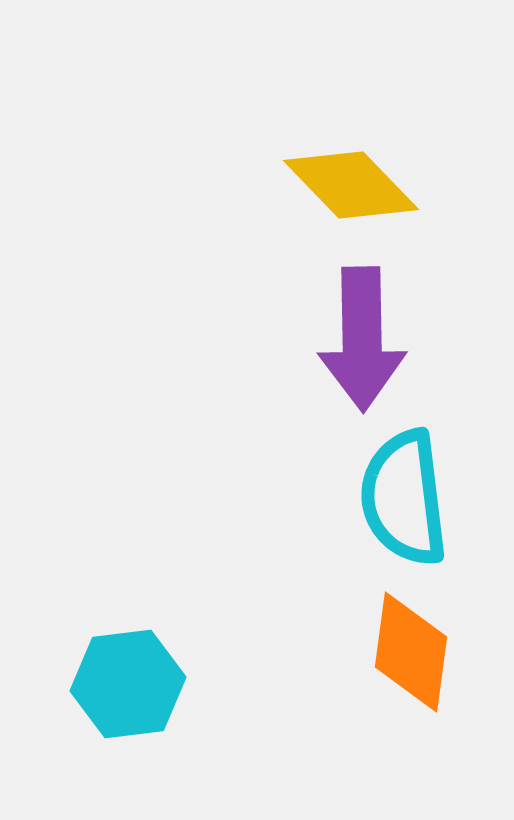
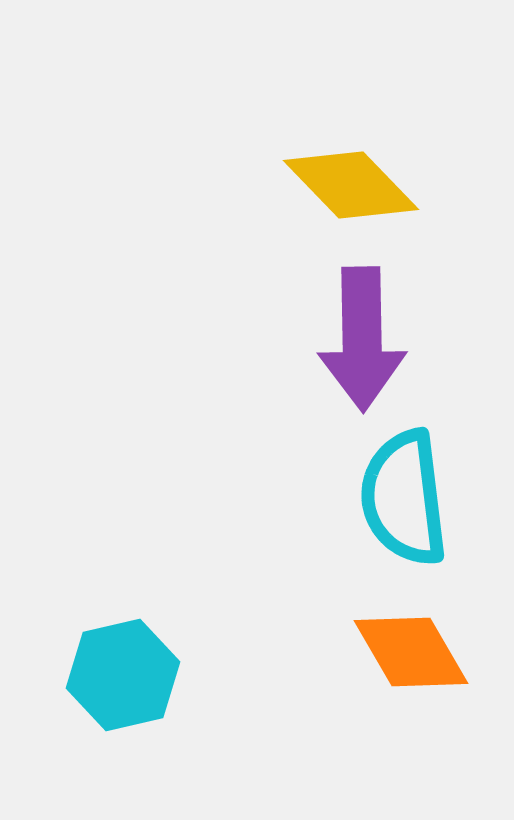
orange diamond: rotated 38 degrees counterclockwise
cyan hexagon: moved 5 px left, 9 px up; rotated 6 degrees counterclockwise
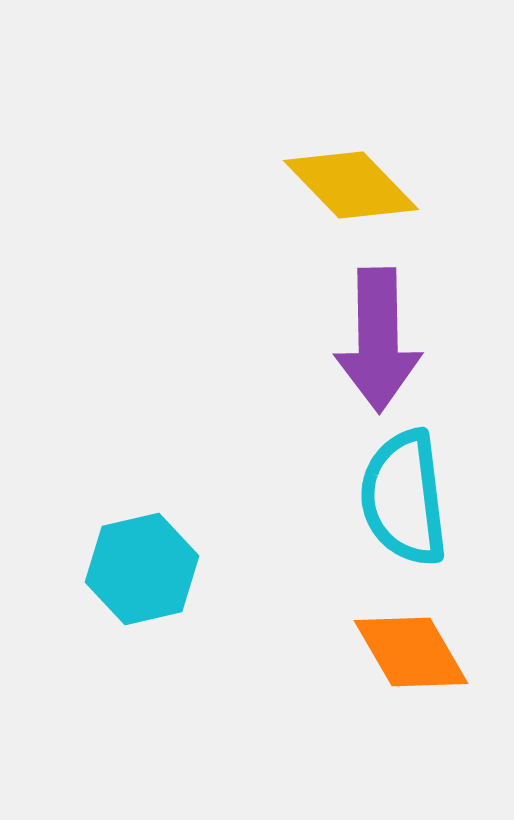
purple arrow: moved 16 px right, 1 px down
cyan hexagon: moved 19 px right, 106 px up
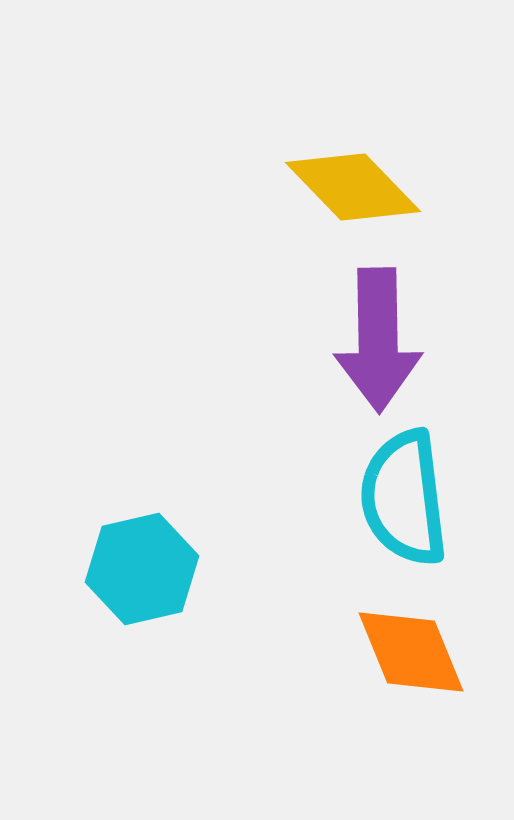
yellow diamond: moved 2 px right, 2 px down
orange diamond: rotated 8 degrees clockwise
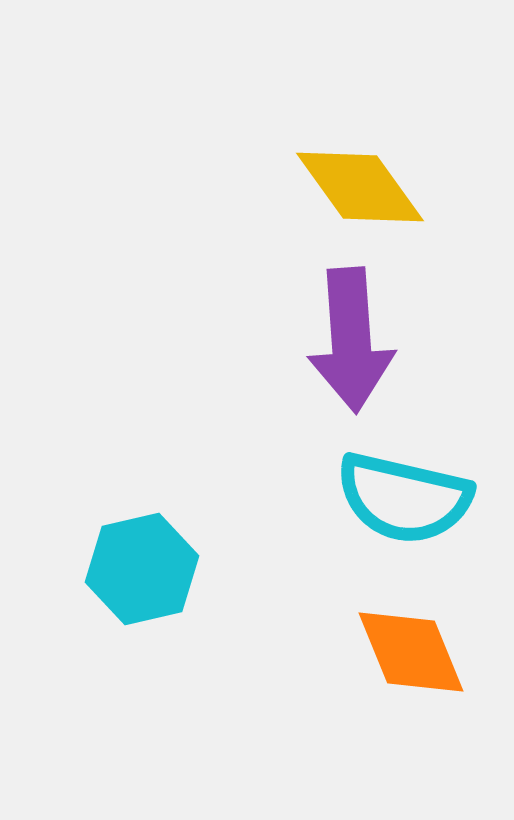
yellow diamond: moved 7 px right; rotated 8 degrees clockwise
purple arrow: moved 27 px left; rotated 3 degrees counterclockwise
cyan semicircle: rotated 70 degrees counterclockwise
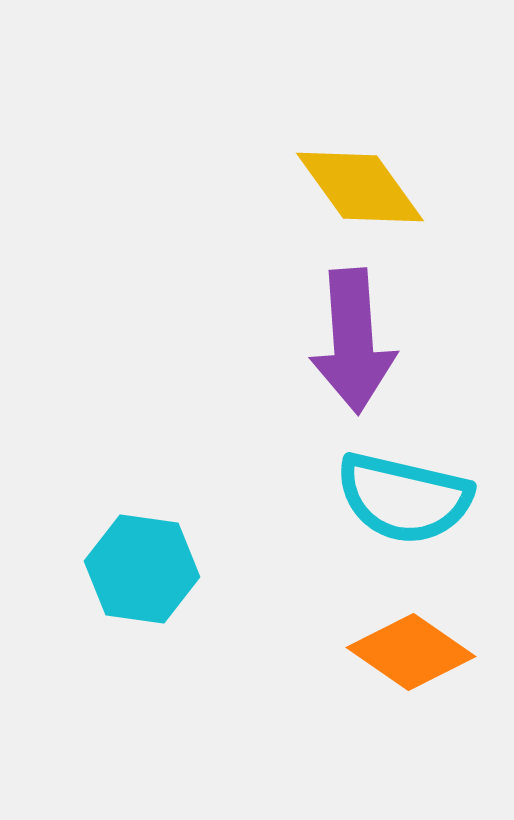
purple arrow: moved 2 px right, 1 px down
cyan hexagon: rotated 21 degrees clockwise
orange diamond: rotated 33 degrees counterclockwise
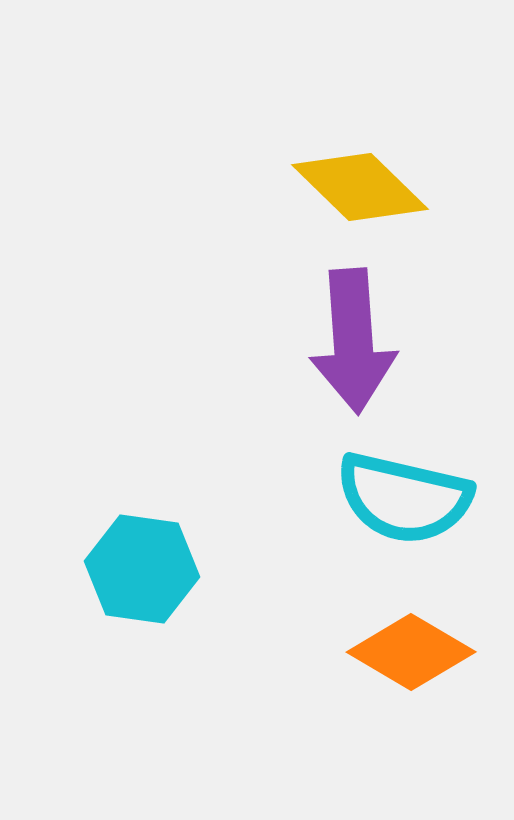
yellow diamond: rotated 10 degrees counterclockwise
orange diamond: rotated 4 degrees counterclockwise
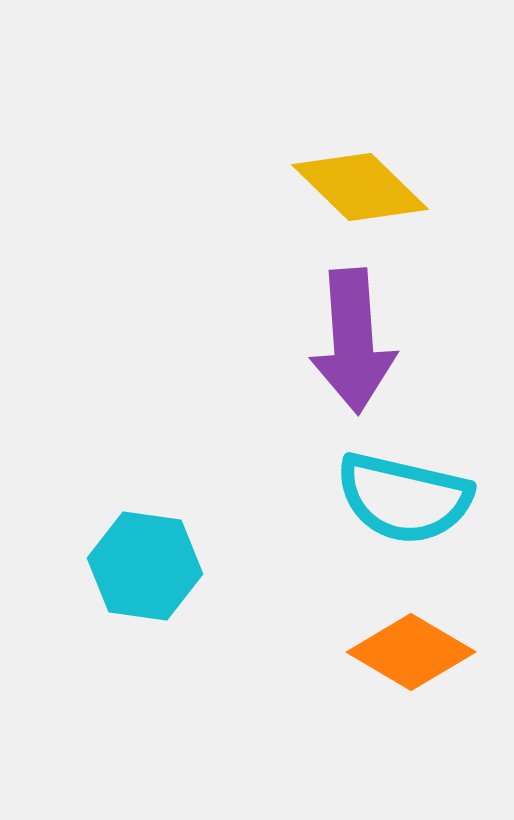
cyan hexagon: moved 3 px right, 3 px up
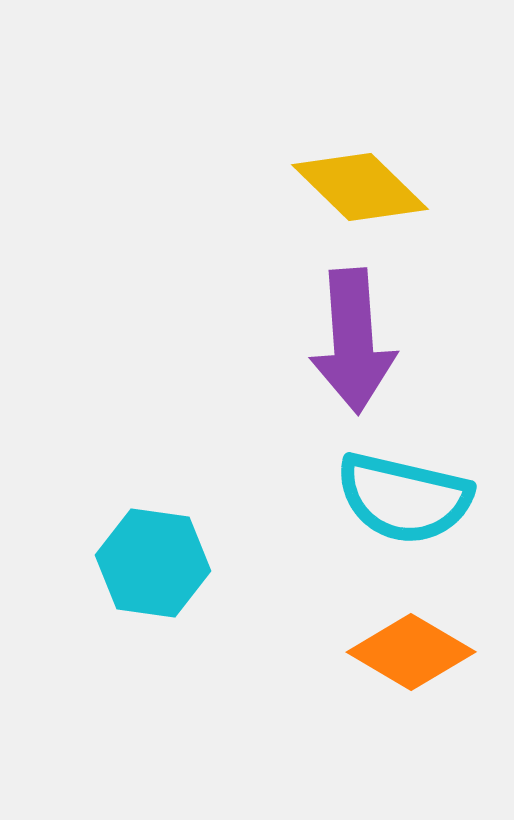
cyan hexagon: moved 8 px right, 3 px up
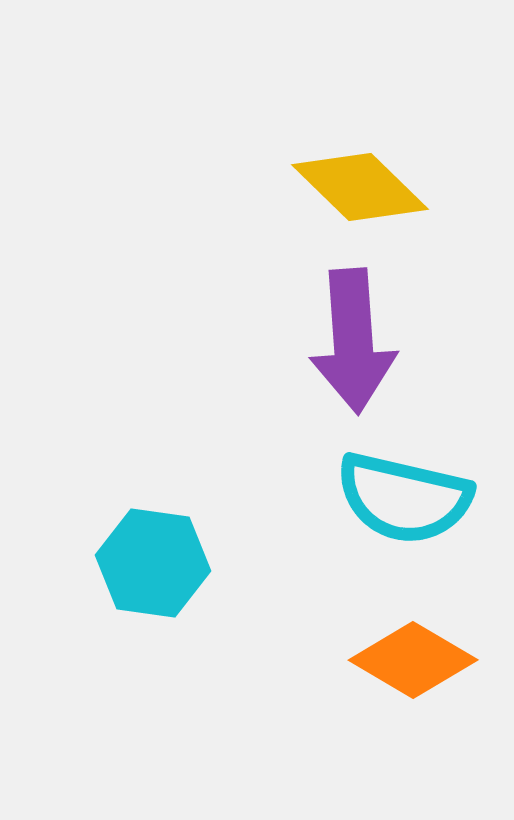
orange diamond: moved 2 px right, 8 px down
